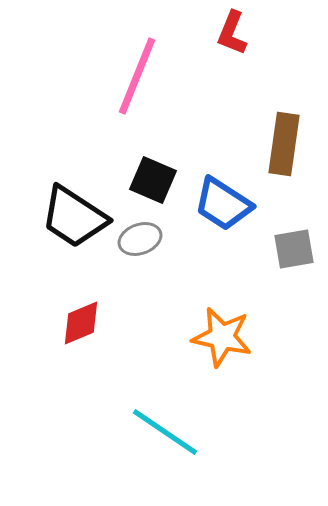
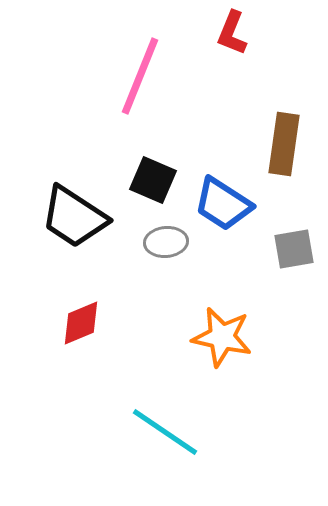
pink line: moved 3 px right
gray ellipse: moved 26 px right, 3 px down; rotated 15 degrees clockwise
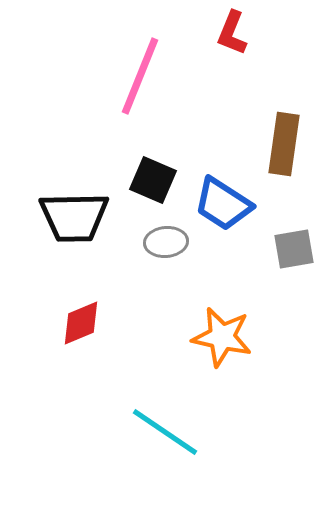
black trapezoid: rotated 34 degrees counterclockwise
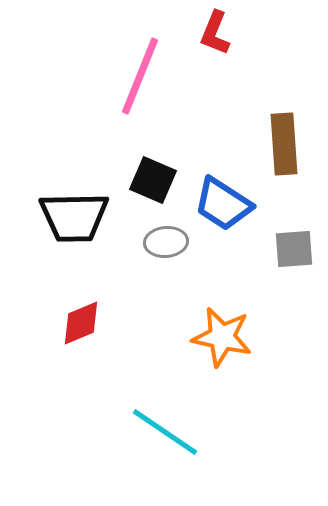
red L-shape: moved 17 px left
brown rectangle: rotated 12 degrees counterclockwise
gray square: rotated 6 degrees clockwise
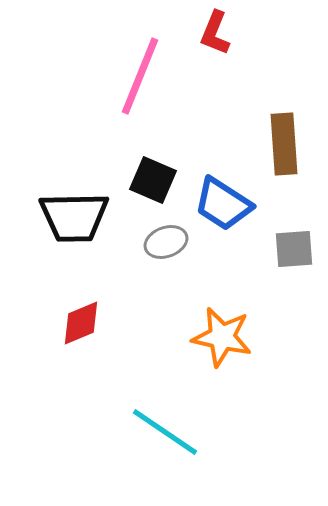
gray ellipse: rotated 15 degrees counterclockwise
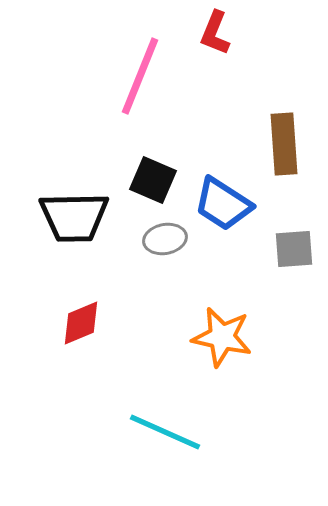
gray ellipse: moved 1 px left, 3 px up; rotated 9 degrees clockwise
cyan line: rotated 10 degrees counterclockwise
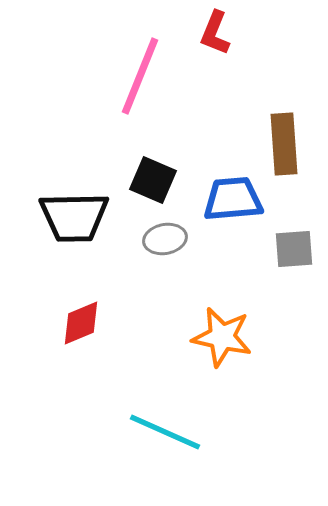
blue trapezoid: moved 10 px right, 5 px up; rotated 142 degrees clockwise
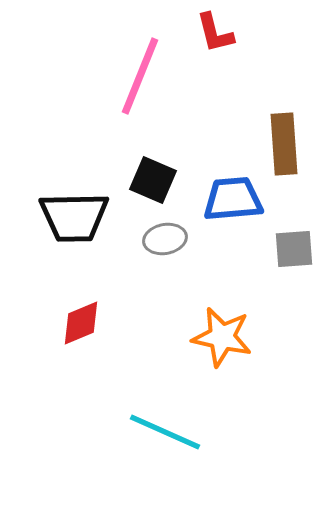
red L-shape: rotated 36 degrees counterclockwise
